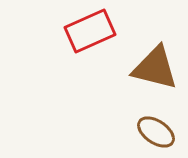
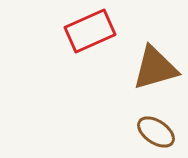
brown triangle: rotated 30 degrees counterclockwise
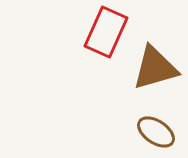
red rectangle: moved 16 px right, 1 px down; rotated 42 degrees counterclockwise
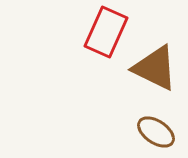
brown triangle: rotated 42 degrees clockwise
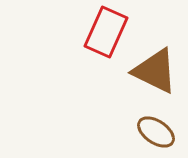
brown triangle: moved 3 px down
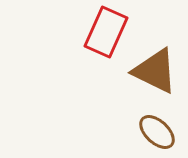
brown ellipse: moved 1 px right; rotated 9 degrees clockwise
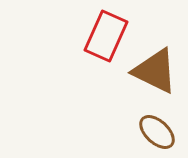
red rectangle: moved 4 px down
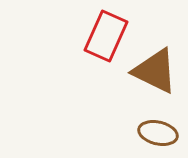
brown ellipse: moved 1 px right, 1 px down; rotated 30 degrees counterclockwise
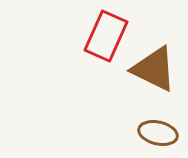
brown triangle: moved 1 px left, 2 px up
